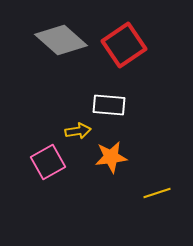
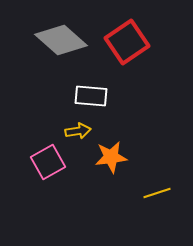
red square: moved 3 px right, 3 px up
white rectangle: moved 18 px left, 9 px up
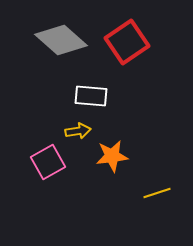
orange star: moved 1 px right, 1 px up
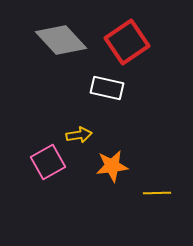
gray diamond: rotated 6 degrees clockwise
white rectangle: moved 16 px right, 8 px up; rotated 8 degrees clockwise
yellow arrow: moved 1 px right, 4 px down
orange star: moved 10 px down
yellow line: rotated 16 degrees clockwise
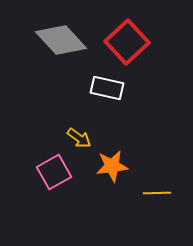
red square: rotated 9 degrees counterclockwise
yellow arrow: moved 3 px down; rotated 45 degrees clockwise
pink square: moved 6 px right, 10 px down
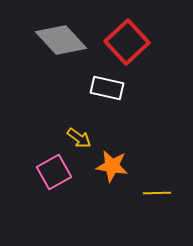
orange star: rotated 16 degrees clockwise
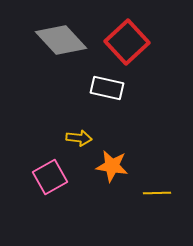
yellow arrow: rotated 30 degrees counterclockwise
pink square: moved 4 px left, 5 px down
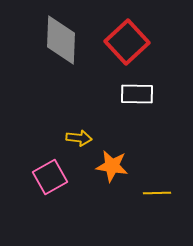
gray diamond: rotated 45 degrees clockwise
white rectangle: moved 30 px right, 6 px down; rotated 12 degrees counterclockwise
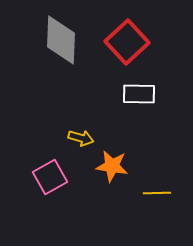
white rectangle: moved 2 px right
yellow arrow: moved 2 px right; rotated 10 degrees clockwise
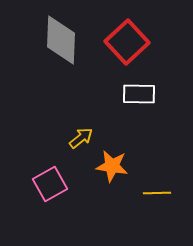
yellow arrow: rotated 55 degrees counterclockwise
pink square: moved 7 px down
